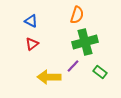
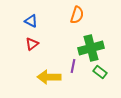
green cross: moved 6 px right, 6 px down
purple line: rotated 32 degrees counterclockwise
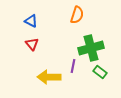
red triangle: rotated 32 degrees counterclockwise
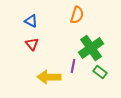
green cross: rotated 20 degrees counterclockwise
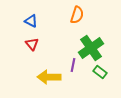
purple line: moved 1 px up
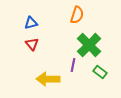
blue triangle: moved 2 px down; rotated 40 degrees counterclockwise
green cross: moved 2 px left, 3 px up; rotated 10 degrees counterclockwise
yellow arrow: moved 1 px left, 2 px down
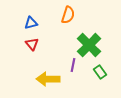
orange semicircle: moved 9 px left
green rectangle: rotated 16 degrees clockwise
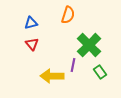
yellow arrow: moved 4 px right, 3 px up
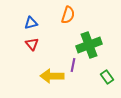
green cross: rotated 25 degrees clockwise
green rectangle: moved 7 px right, 5 px down
